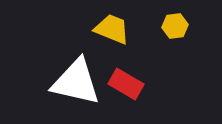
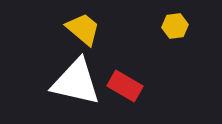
yellow trapezoid: moved 29 px left; rotated 18 degrees clockwise
red rectangle: moved 1 px left, 2 px down
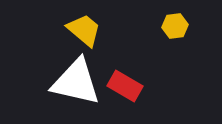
yellow trapezoid: moved 1 px right, 1 px down
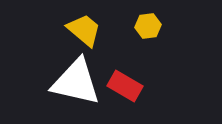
yellow hexagon: moved 27 px left
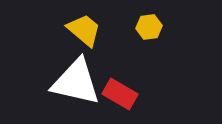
yellow hexagon: moved 1 px right, 1 px down
red rectangle: moved 5 px left, 8 px down
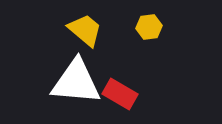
yellow trapezoid: moved 1 px right
white triangle: rotated 8 degrees counterclockwise
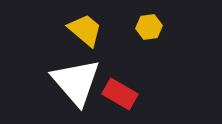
white triangle: rotated 44 degrees clockwise
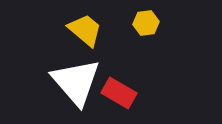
yellow hexagon: moved 3 px left, 4 px up
red rectangle: moved 1 px left, 1 px up
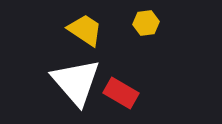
yellow trapezoid: rotated 6 degrees counterclockwise
red rectangle: moved 2 px right
